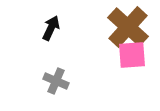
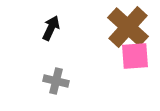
pink square: moved 3 px right, 1 px down
gray cross: rotated 10 degrees counterclockwise
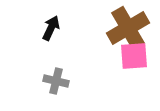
brown cross: moved 1 px down; rotated 18 degrees clockwise
pink square: moved 1 px left
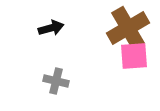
black arrow: rotated 50 degrees clockwise
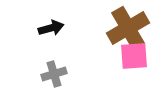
gray cross: moved 2 px left, 7 px up; rotated 30 degrees counterclockwise
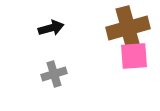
brown cross: rotated 15 degrees clockwise
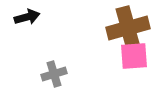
black arrow: moved 24 px left, 11 px up
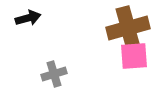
black arrow: moved 1 px right, 1 px down
